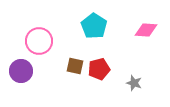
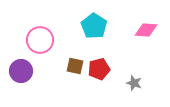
pink circle: moved 1 px right, 1 px up
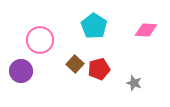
brown square: moved 2 px up; rotated 30 degrees clockwise
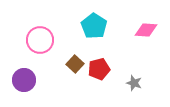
purple circle: moved 3 px right, 9 px down
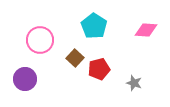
brown square: moved 6 px up
purple circle: moved 1 px right, 1 px up
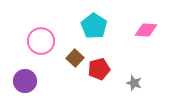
pink circle: moved 1 px right, 1 px down
purple circle: moved 2 px down
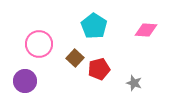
pink circle: moved 2 px left, 3 px down
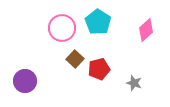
cyan pentagon: moved 4 px right, 4 px up
pink diamond: rotated 45 degrees counterclockwise
pink circle: moved 23 px right, 16 px up
brown square: moved 1 px down
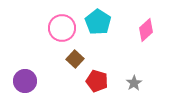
red pentagon: moved 2 px left, 12 px down; rotated 30 degrees clockwise
gray star: rotated 21 degrees clockwise
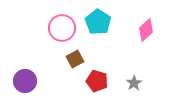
brown square: rotated 18 degrees clockwise
